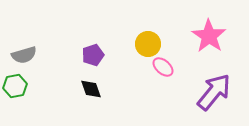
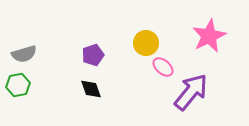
pink star: rotated 12 degrees clockwise
yellow circle: moved 2 px left, 1 px up
gray semicircle: moved 1 px up
green hexagon: moved 3 px right, 1 px up
purple arrow: moved 23 px left
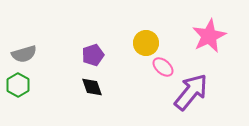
green hexagon: rotated 20 degrees counterclockwise
black diamond: moved 1 px right, 2 px up
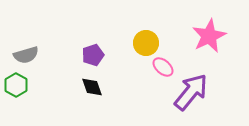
gray semicircle: moved 2 px right, 1 px down
green hexagon: moved 2 px left
